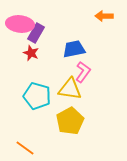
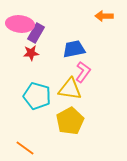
red star: rotated 28 degrees counterclockwise
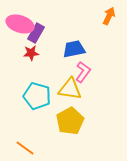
orange arrow: moved 5 px right; rotated 114 degrees clockwise
pink ellipse: rotated 12 degrees clockwise
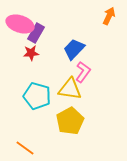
blue trapezoid: rotated 35 degrees counterclockwise
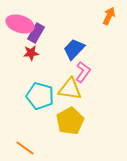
cyan pentagon: moved 3 px right
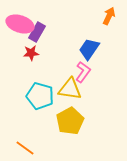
purple rectangle: moved 1 px right, 1 px up
blue trapezoid: moved 15 px right; rotated 10 degrees counterclockwise
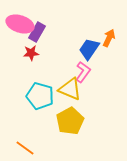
orange arrow: moved 22 px down
yellow triangle: rotated 15 degrees clockwise
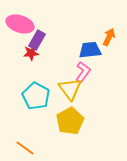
purple rectangle: moved 8 px down
orange arrow: moved 1 px up
blue trapezoid: moved 1 px right, 1 px down; rotated 50 degrees clockwise
yellow triangle: rotated 30 degrees clockwise
cyan pentagon: moved 4 px left; rotated 12 degrees clockwise
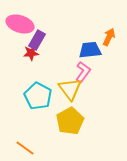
cyan pentagon: moved 2 px right
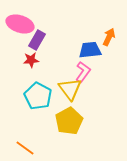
red star: moved 7 px down
yellow pentagon: moved 1 px left
